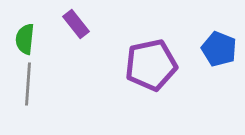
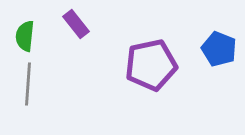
green semicircle: moved 3 px up
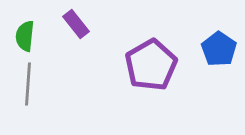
blue pentagon: rotated 12 degrees clockwise
purple pentagon: rotated 18 degrees counterclockwise
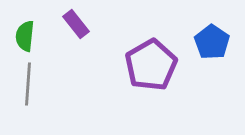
blue pentagon: moved 7 px left, 7 px up
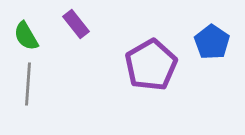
green semicircle: moved 1 px right; rotated 36 degrees counterclockwise
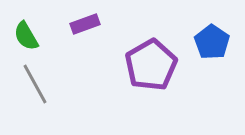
purple rectangle: moved 9 px right; rotated 72 degrees counterclockwise
gray line: moved 7 px right; rotated 33 degrees counterclockwise
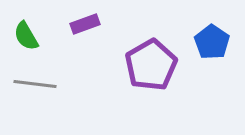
gray line: rotated 54 degrees counterclockwise
